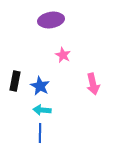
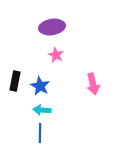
purple ellipse: moved 1 px right, 7 px down
pink star: moved 7 px left
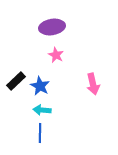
black rectangle: moved 1 px right; rotated 36 degrees clockwise
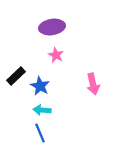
black rectangle: moved 5 px up
blue line: rotated 24 degrees counterclockwise
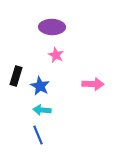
purple ellipse: rotated 10 degrees clockwise
black rectangle: rotated 30 degrees counterclockwise
pink arrow: rotated 75 degrees counterclockwise
blue line: moved 2 px left, 2 px down
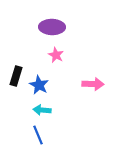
blue star: moved 1 px left, 1 px up
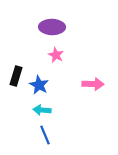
blue line: moved 7 px right
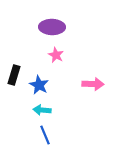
black rectangle: moved 2 px left, 1 px up
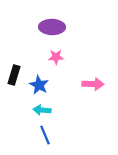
pink star: moved 2 px down; rotated 28 degrees counterclockwise
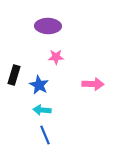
purple ellipse: moved 4 px left, 1 px up
